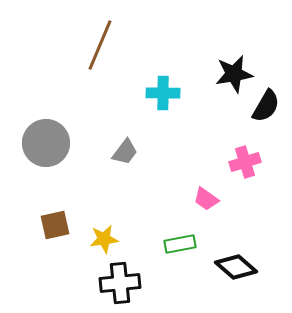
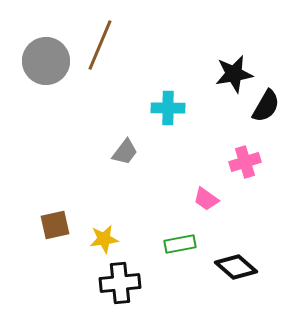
cyan cross: moved 5 px right, 15 px down
gray circle: moved 82 px up
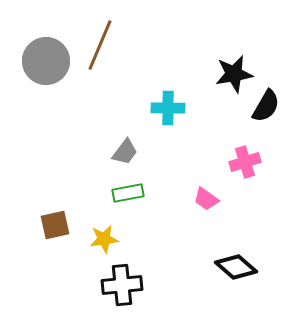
green rectangle: moved 52 px left, 51 px up
black cross: moved 2 px right, 2 px down
